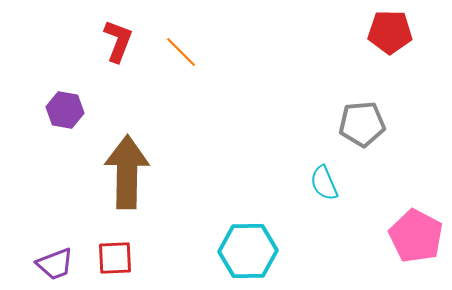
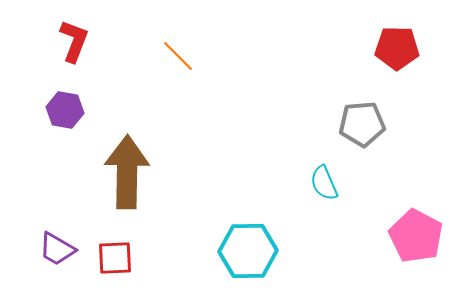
red pentagon: moved 7 px right, 16 px down
red L-shape: moved 44 px left
orange line: moved 3 px left, 4 px down
purple trapezoid: moved 2 px right, 15 px up; rotated 51 degrees clockwise
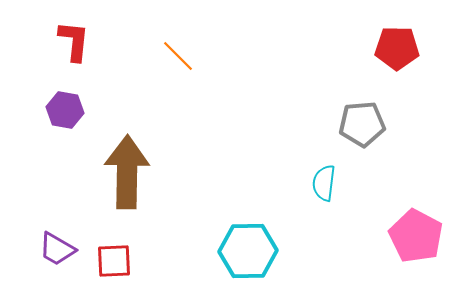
red L-shape: rotated 15 degrees counterclockwise
cyan semicircle: rotated 30 degrees clockwise
red square: moved 1 px left, 3 px down
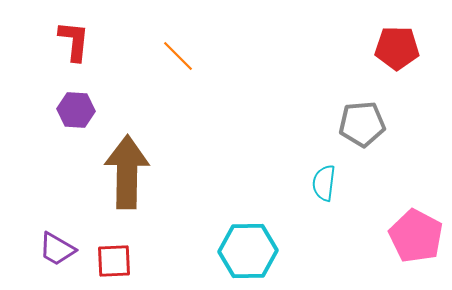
purple hexagon: moved 11 px right; rotated 6 degrees counterclockwise
